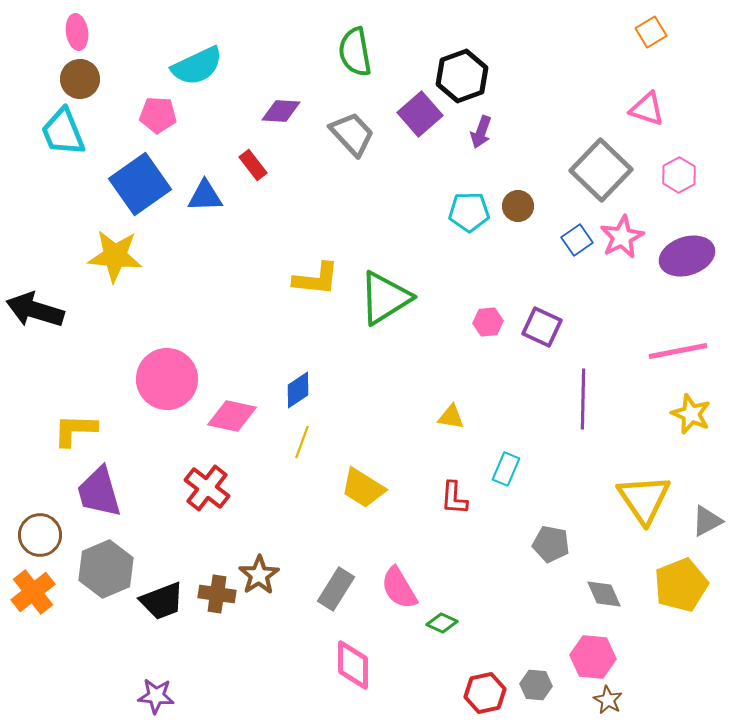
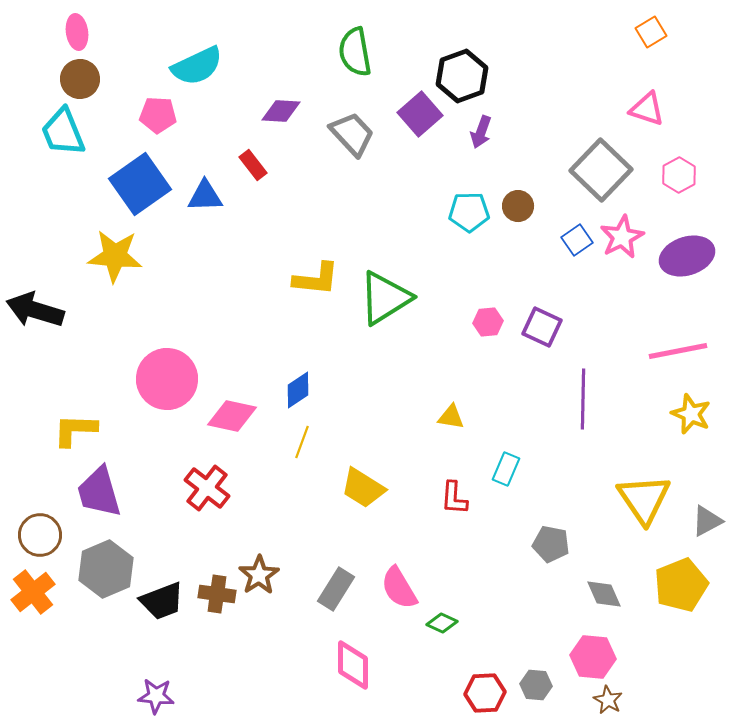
red hexagon at (485, 693): rotated 9 degrees clockwise
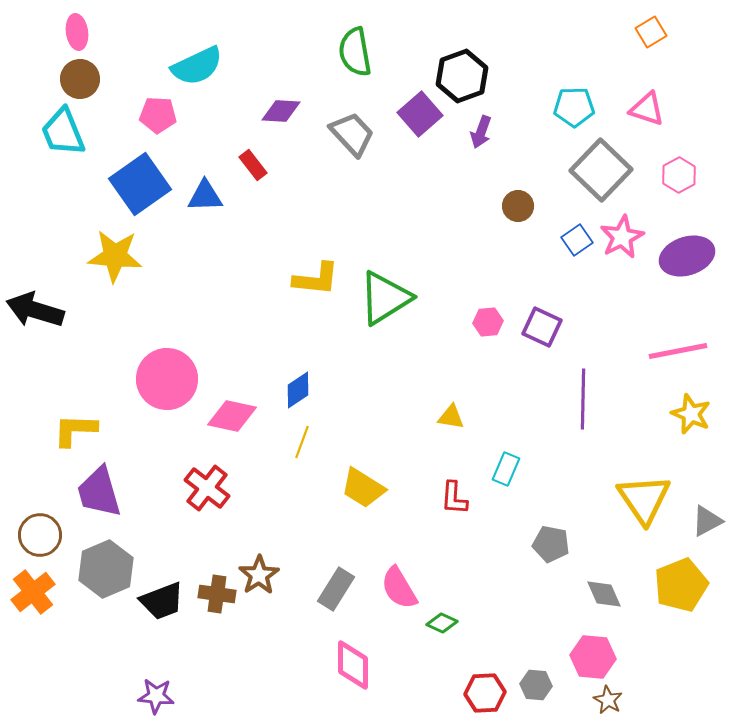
cyan pentagon at (469, 212): moved 105 px right, 105 px up
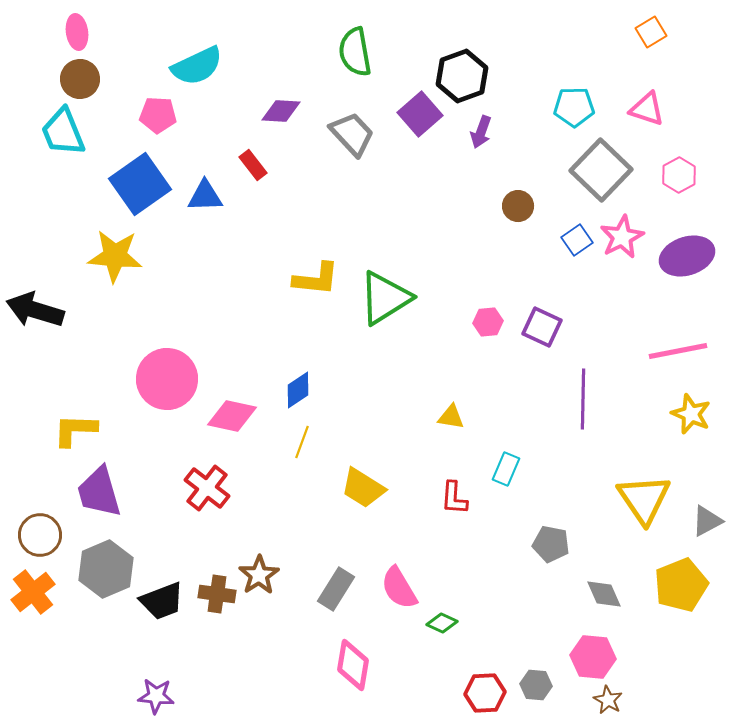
pink diamond at (353, 665): rotated 9 degrees clockwise
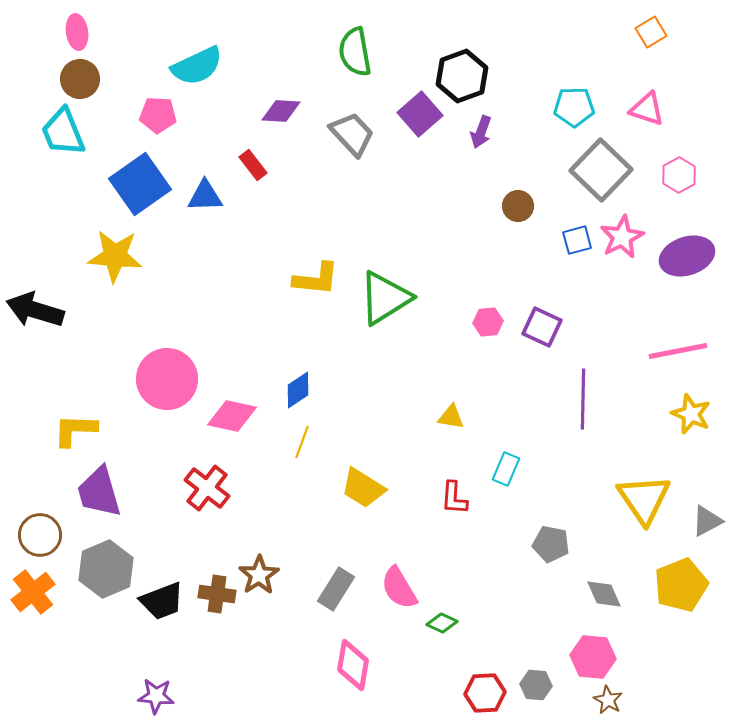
blue square at (577, 240): rotated 20 degrees clockwise
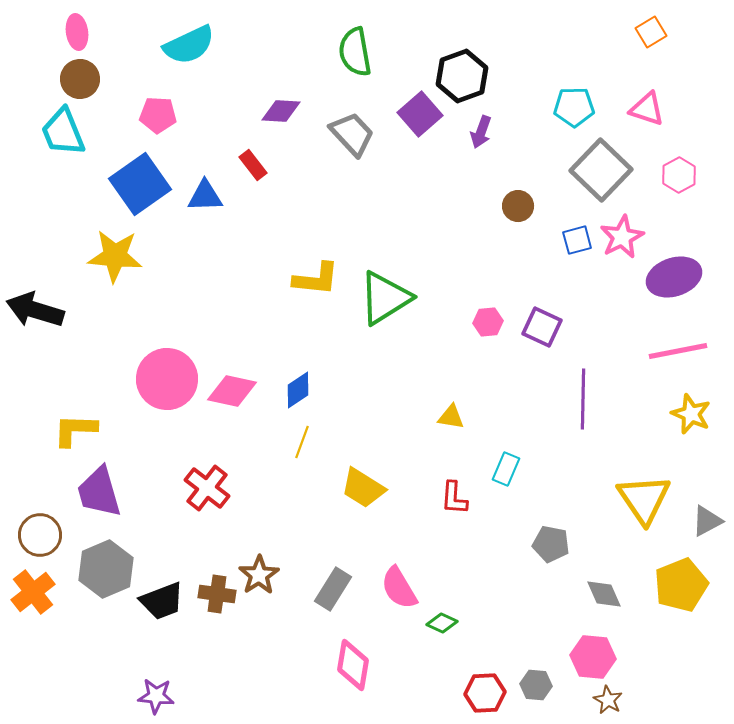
cyan semicircle at (197, 66): moved 8 px left, 21 px up
purple ellipse at (687, 256): moved 13 px left, 21 px down
pink diamond at (232, 416): moved 25 px up
gray rectangle at (336, 589): moved 3 px left
